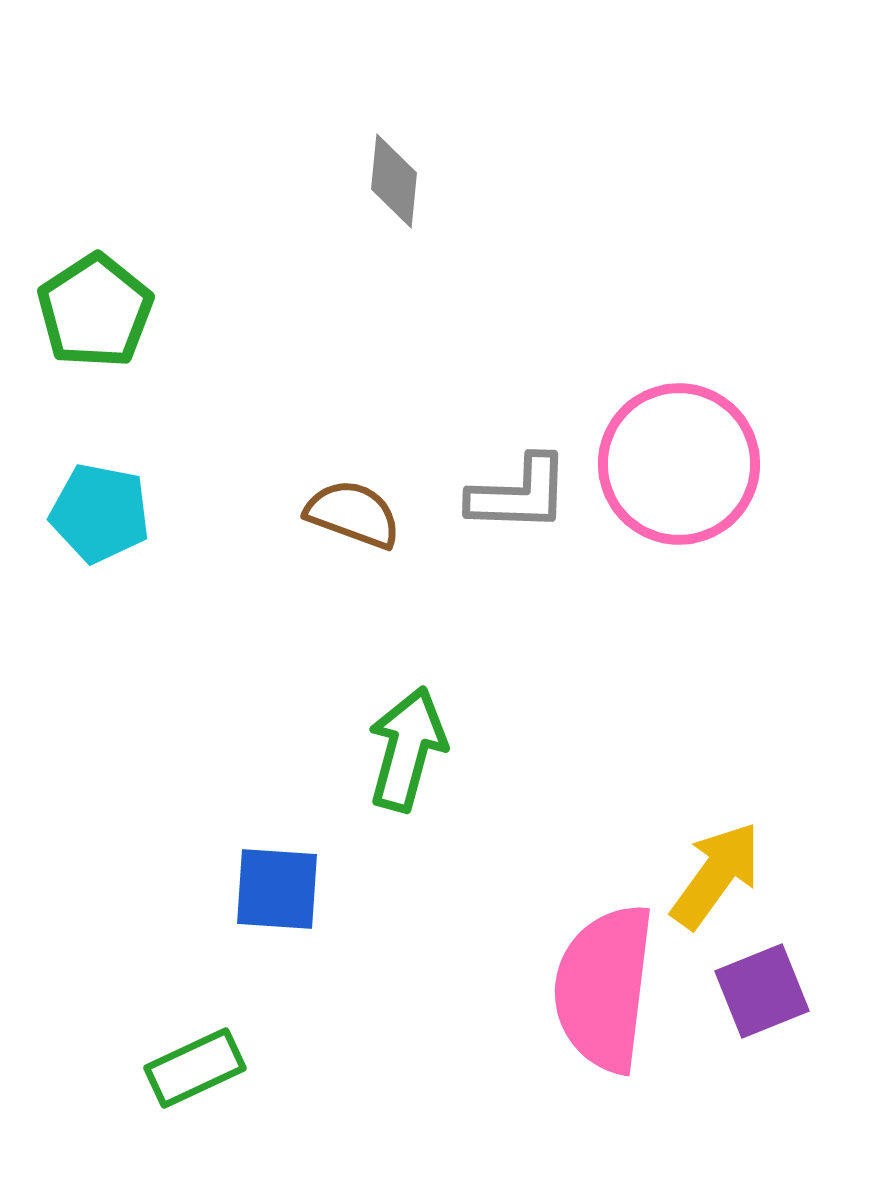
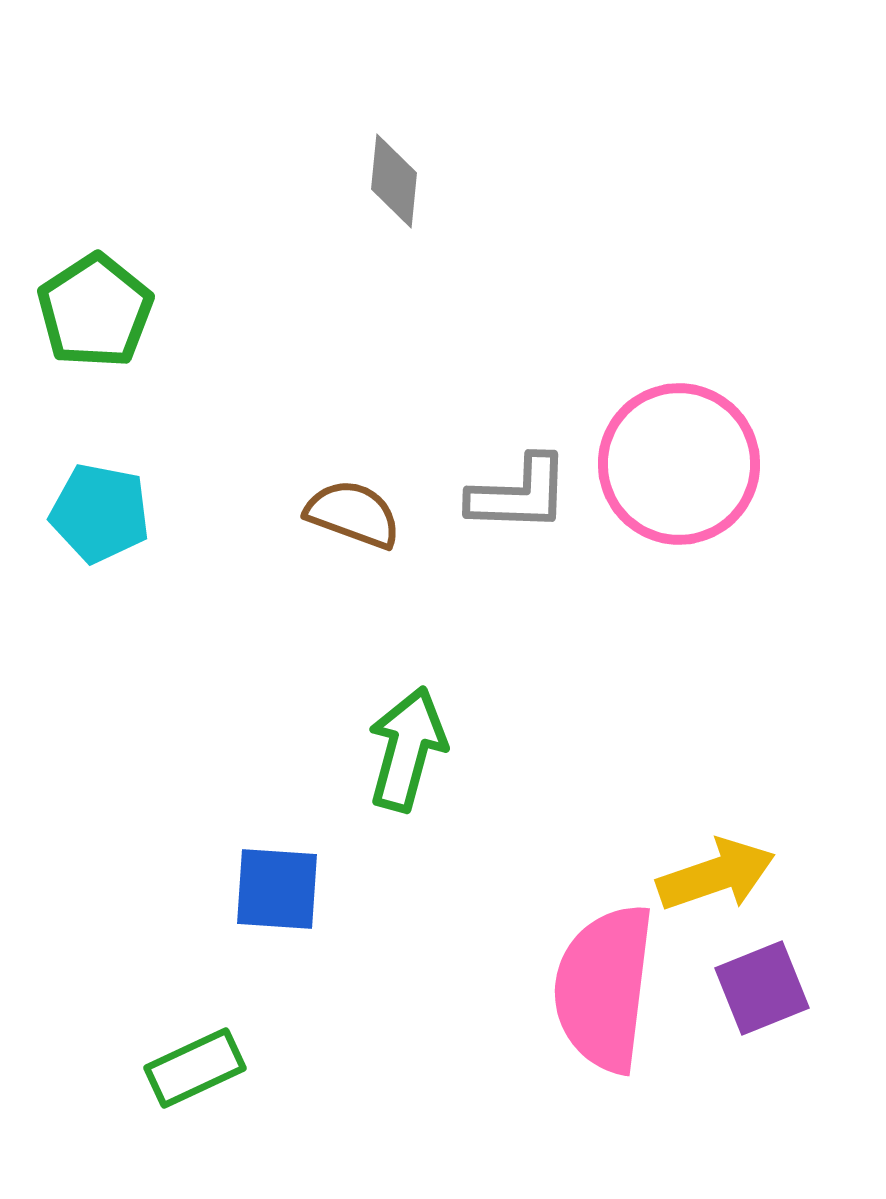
yellow arrow: rotated 35 degrees clockwise
purple square: moved 3 px up
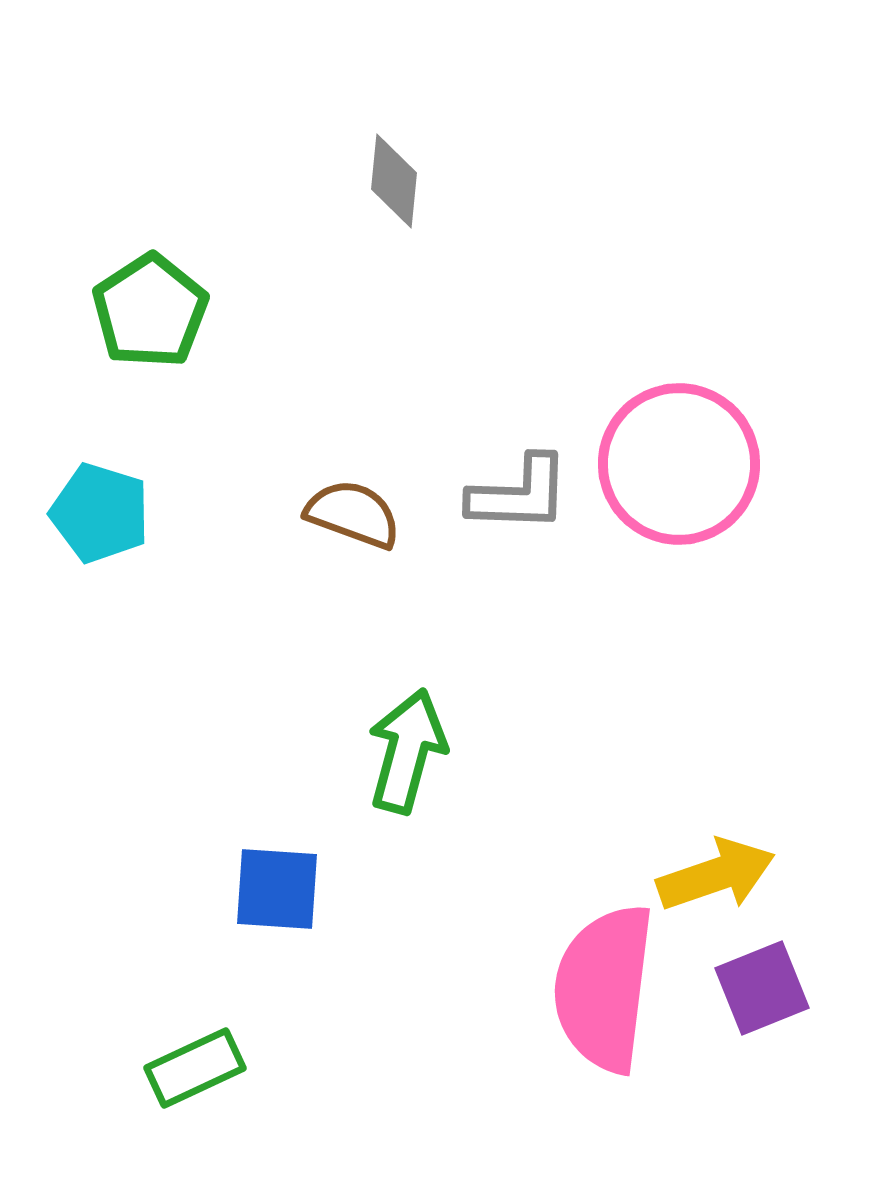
green pentagon: moved 55 px right
cyan pentagon: rotated 6 degrees clockwise
green arrow: moved 2 px down
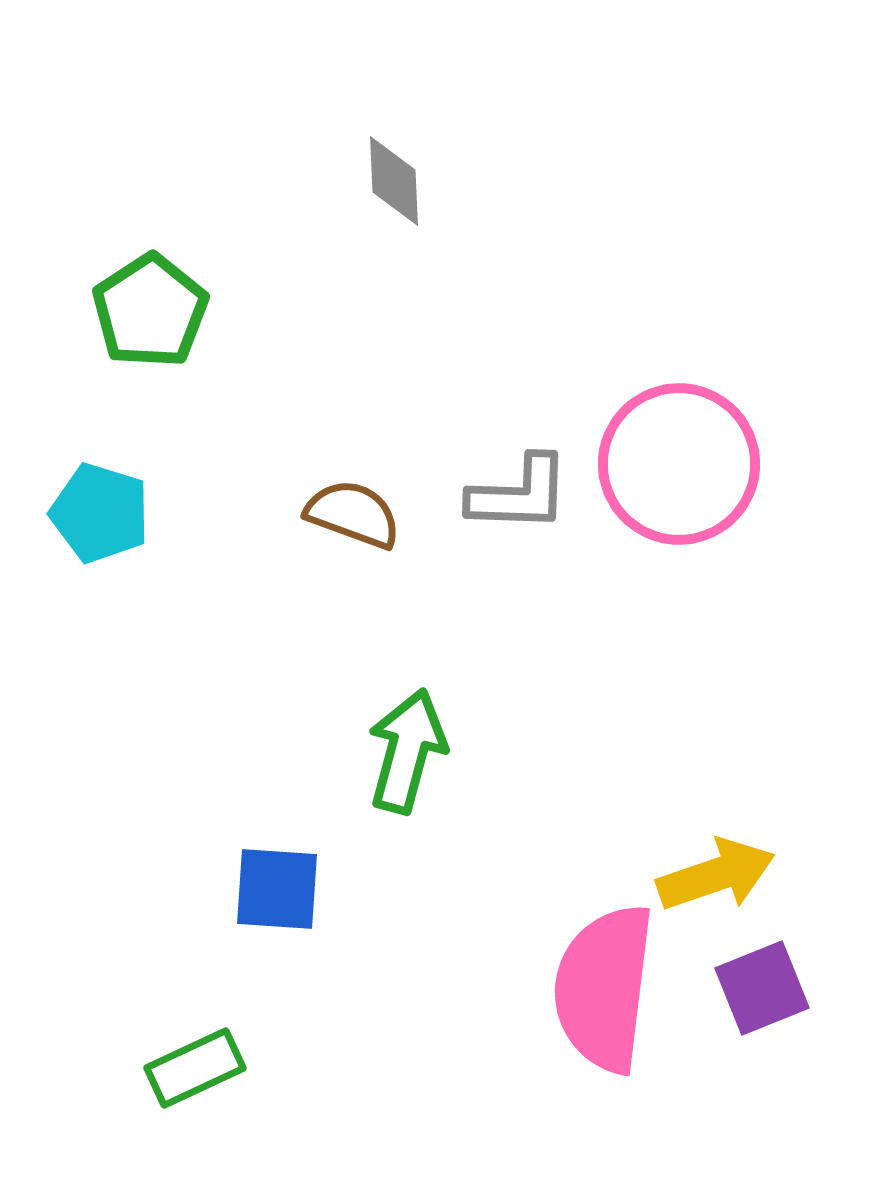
gray diamond: rotated 8 degrees counterclockwise
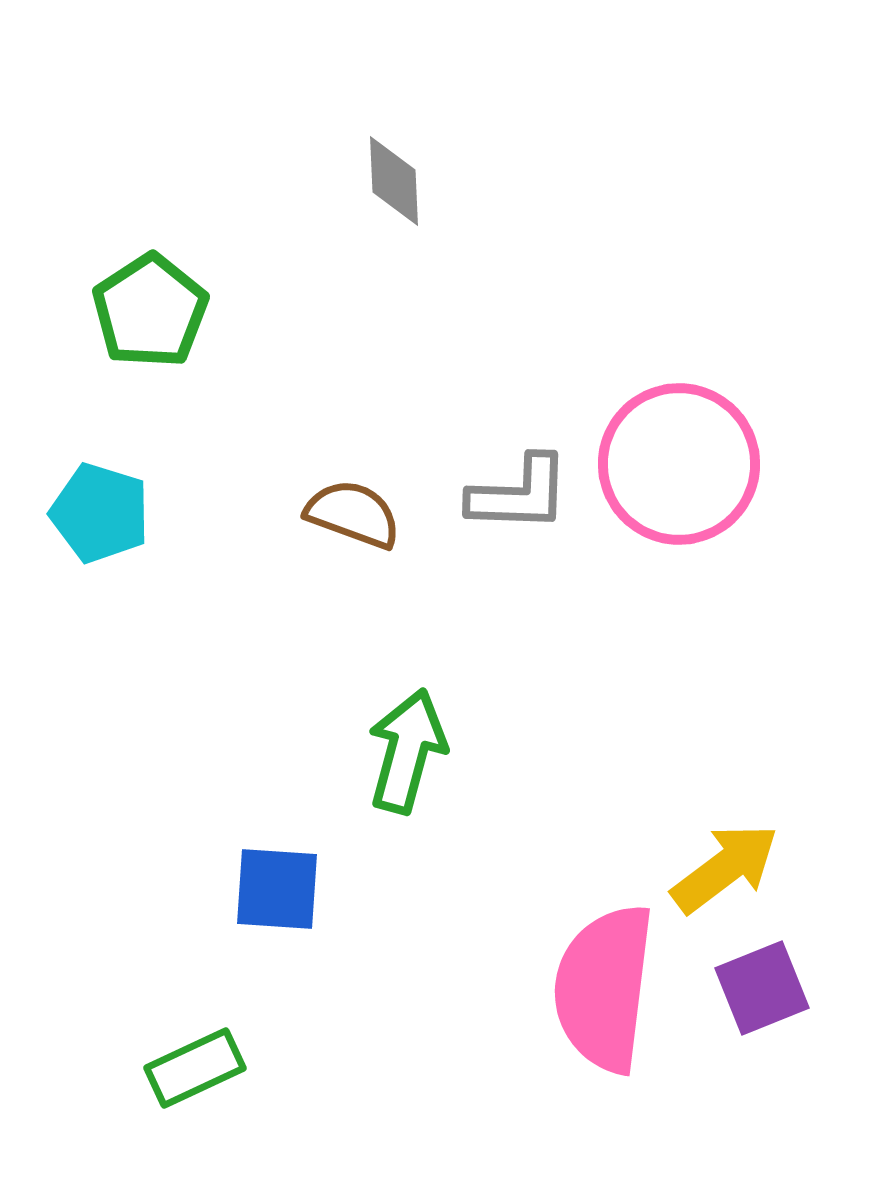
yellow arrow: moved 9 px right, 7 px up; rotated 18 degrees counterclockwise
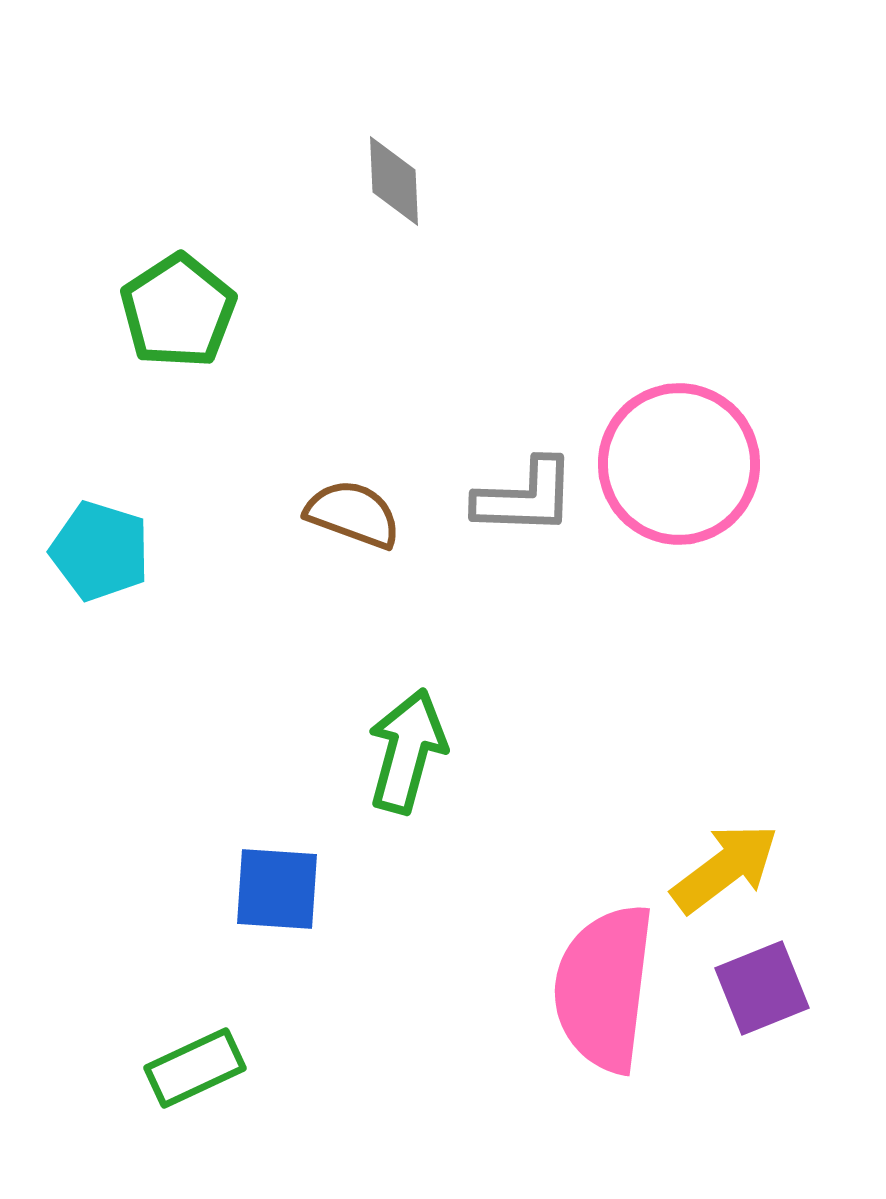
green pentagon: moved 28 px right
gray L-shape: moved 6 px right, 3 px down
cyan pentagon: moved 38 px down
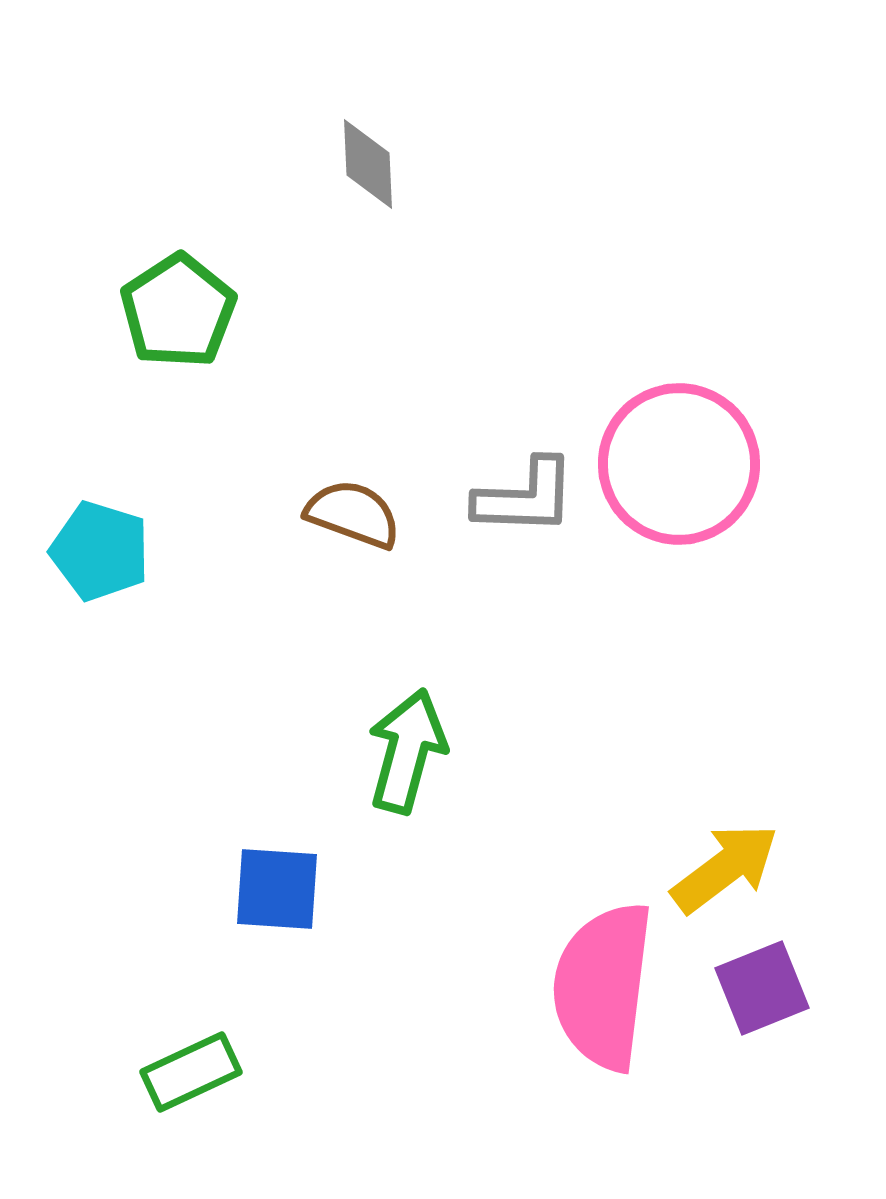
gray diamond: moved 26 px left, 17 px up
pink semicircle: moved 1 px left, 2 px up
green rectangle: moved 4 px left, 4 px down
